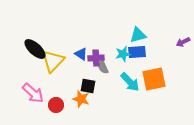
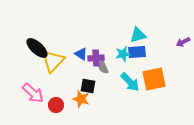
black ellipse: moved 2 px right, 1 px up
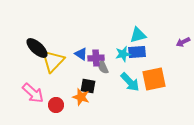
orange star: moved 2 px up
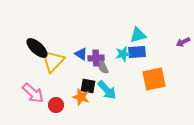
cyan arrow: moved 23 px left, 8 px down
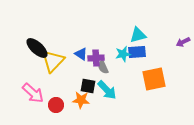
orange star: moved 3 px down; rotated 12 degrees counterclockwise
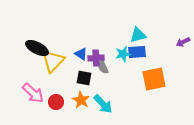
black ellipse: rotated 15 degrees counterclockwise
black square: moved 4 px left, 8 px up
cyan arrow: moved 4 px left, 14 px down
orange star: rotated 24 degrees clockwise
red circle: moved 3 px up
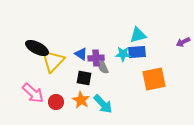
cyan star: rotated 14 degrees clockwise
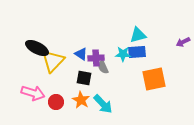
pink arrow: rotated 25 degrees counterclockwise
